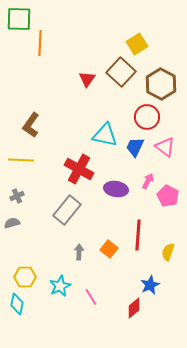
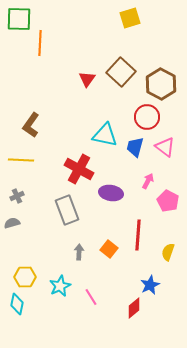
yellow square: moved 7 px left, 26 px up; rotated 15 degrees clockwise
blue trapezoid: rotated 10 degrees counterclockwise
purple ellipse: moved 5 px left, 4 px down
pink pentagon: moved 5 px down
gray rectangle: rotated 60 degrees counterclockwise
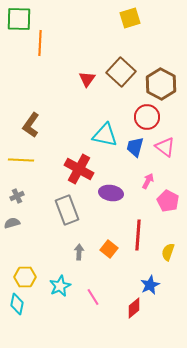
pink line: moved 2 px right
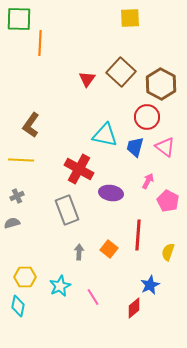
yellow square: rotated 15 degrees clockwise
cyan diamond: moved 1 px right, 2 px down
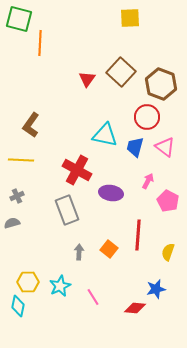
green square: rotated 12 degrees clockwise
brown hexagon: rotated 8 degrees counterclockwise
red cross: moved 2 px left, 1 px down
yellow hexagon: moved 3 px right, 5 px down
blue star: moved 6 px right, 4 px down; rotated 12 degrees clockwise
red diamond: moved 1 px right; rotated 45 degrees clockwise
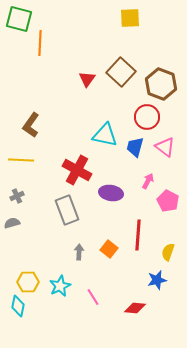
blue star: moved 1 px right, 9 px up
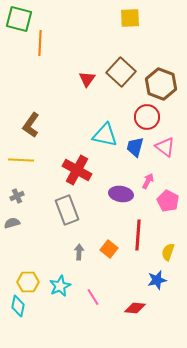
purple ellipse: moved 10 px right, 1 px down
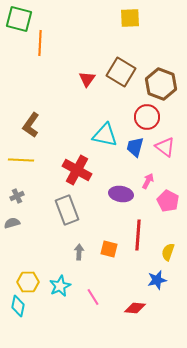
brown square: rotated 12 degrees counterclockwise
orange square: rotated 24 degrees counterclockwise
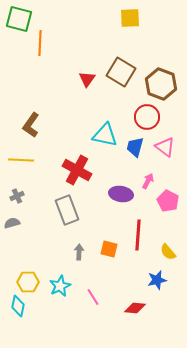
yellow semicircle: rotated 60 degrees counterclockwise
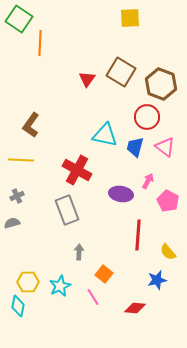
green square: rotated 20 degrees clockwise
orange square: moved 5 px left, 25 px down; rotated 24 degrees clockwise
